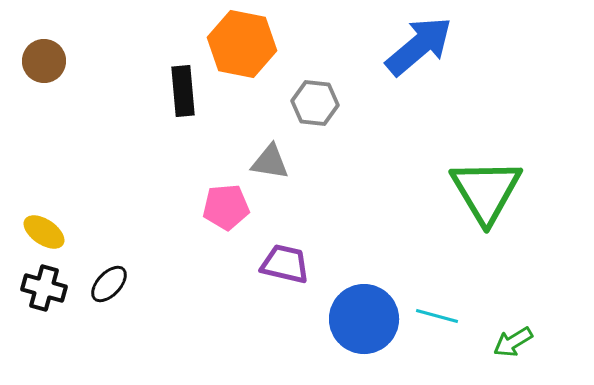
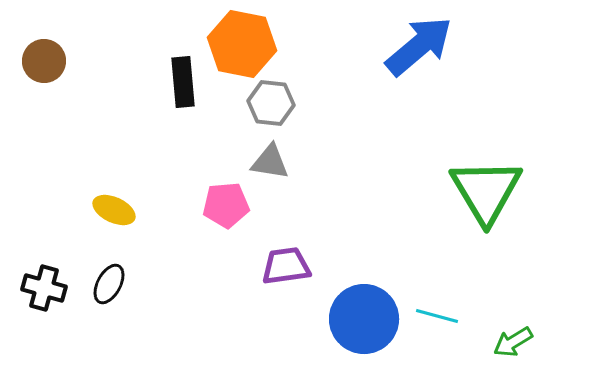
black rectangle: moved 9 px up
gray hexagon: moved 44 px left
pink pentagon: moved 2 px up
yellow ellipse: moved 70 px right, 22 px up; rotated 9 degrees counterclockwise
purple trapezoid: moved 1 px right, 2 px down; rotated 21 degrees counterclockwise
black ellipse: rotated 15 degrees counterclockwise
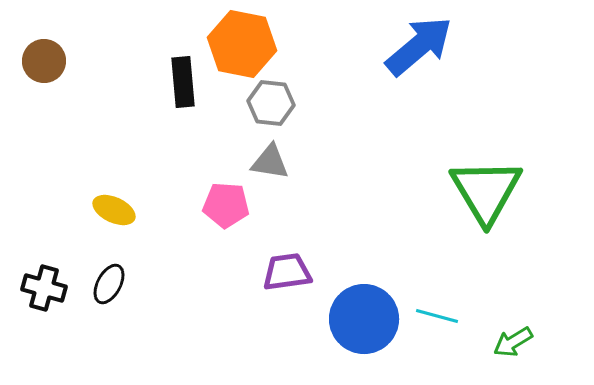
pink pentagon: rotated 9 degrees clockwise
purple trapezoid: moved 1 px right, 6 px down
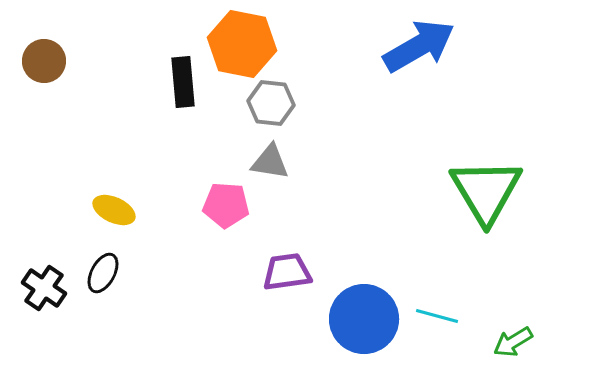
blue arrow: rotated 10 degrees clockwise
black ellipse: moved 6 px left, 11 px up
black cross: rotated 18 degrees clockwise
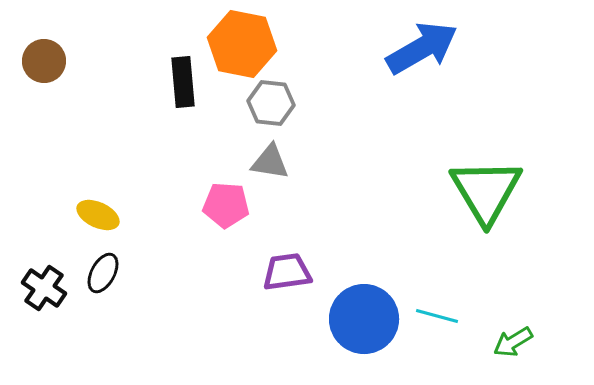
blue arrow: moved 3 px right, 2 px down
yellow ellipse: moved 16 px left, 5 px down
